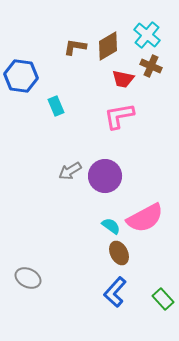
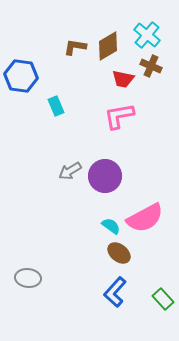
brown ellipse: rotated 25 degrees counterclockwise
gray ellipse: rotated 20 degrees counterclockwise
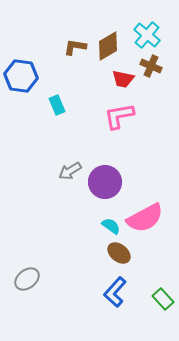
cyan rectangle: moved 1 px right, 1 px up
purple circle: moved 6 px down
gray ellipse: moved 1 px left, 1 px down; rotated 45 degrees counterclockwise
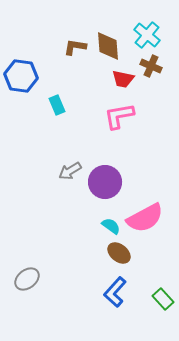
brown diamond: rotated 64 degrees counterclockwise
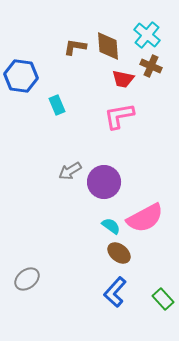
purple circle: moved 1 px left
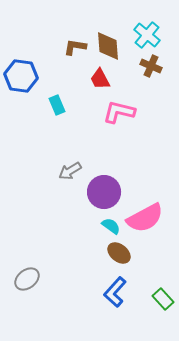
red trapezoid: moved 23 px left; rotated 50 degrees clockwise
pink L-shape: moved 4 px up; rotated 24 degrees clockwise
purple circle: moved 10 px down
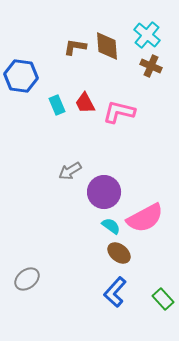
brown diamond: moved 1 px left
red trapezoid: moved 15 px left, 24 px down
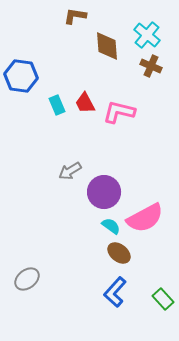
brown L-shape: moved 31 px up
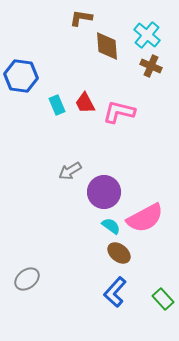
brown L-shape: moved 6 px right, 2 px down
